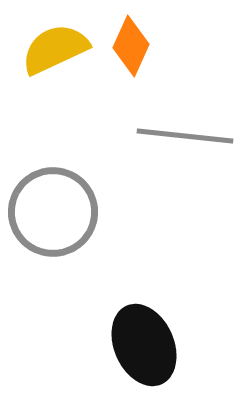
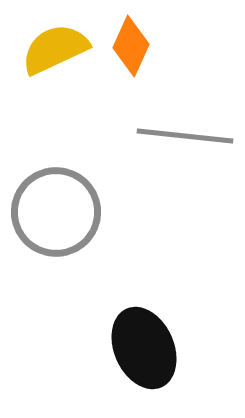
gray circle: moved 3 px right
black ellipse: moved 3 px down
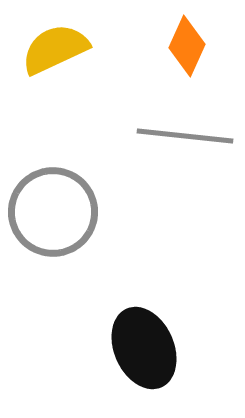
orange diamond: moved 56 px right
gray circle: moved 3 px left
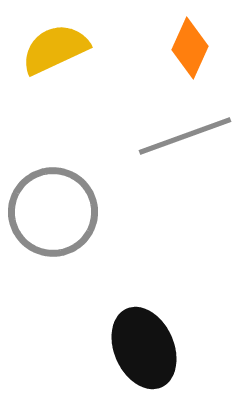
orange diamond: moved 3 px right, 2 px down
gray line: rotated 26 degrees counterclockwise
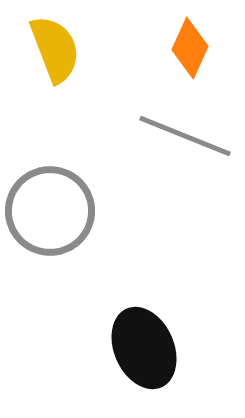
yellow semicircle: rotated 94 degrees clockwise
gray line: rotated 42 degrees clockwise
gray circle: moved 3 px left, 1 px up
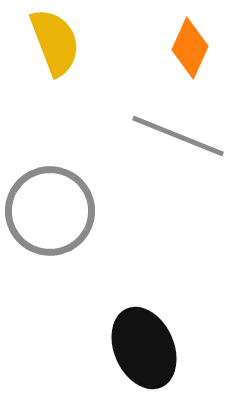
yellow semicircle: moved 7 px up
gray line: moved 7 px left
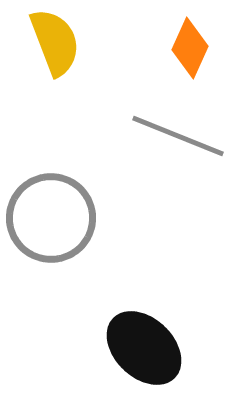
gray circle: moved 1 px right, 7 px down
black ellipse: rotated 22 degrees counterclockwise
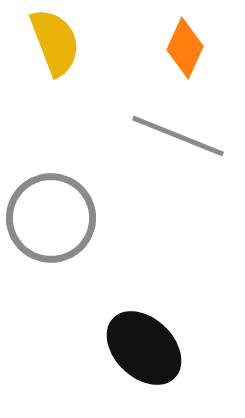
orange diamond: moved 5 px left
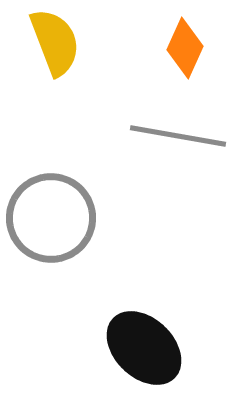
gray line: rotated 12 degrees counterclockwise
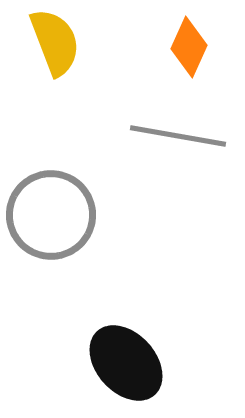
orange diamond: moved 4 px right, 1 px up
gray circle: moved 3 px up
black ellipse: moved 18 px left, 15 px down; rotated 4 degrees clockwise
